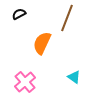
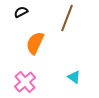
black semicircle: moved 2 px right, 2 px up
orange semicircle: moved 7 px left
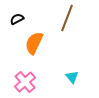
black semicircle: moved 4 px left, 7 px down
orange semicircle: moved 1 px left
cyan triangle: moved 2 px left; rotated 16 degrees clockwise
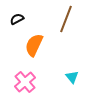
brown line: moved 1 px left, 1 px down
orange semicircle: moved 2 px down
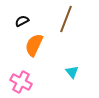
black semicircle: moved 5 px right, 2 px down
cyan triangle: moved 5 px up
pink cross: moved 4 px left; rotated 20 degrees counterclockwise
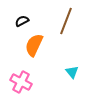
brown line: moved 2 px down
